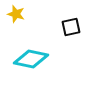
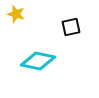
cyan diamond: moved 7 px right, 2 px down
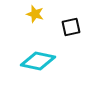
yellow star: moved 19 px right
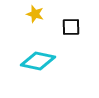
black square: rotated 12 degrees clockwise
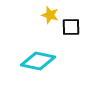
yellow star: moved 15 px right, 1 px down
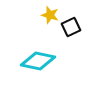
black square: rotated 24 degrees counterclockwise
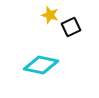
cyan diamond: moved 3 px right, 4 px down
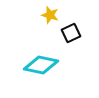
black square: moved 6 px down
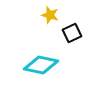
black square: moved 1 px right
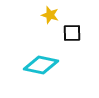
black square: rotated 24 degrees clockwise
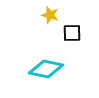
cyan diamond: moved 5 px right, 4 px down
